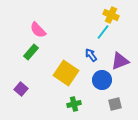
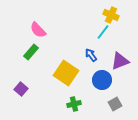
gray square: rotated 16 degrees counterclockwise
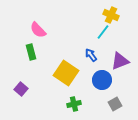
green rectangle: rotated 56 degrees counterclockwise
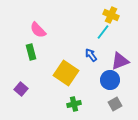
blue circle: moved 8 px right
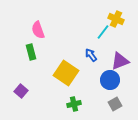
yellow cross: moved 5 px right, 4 px down
pink semicircle: rotated 24 degrees clockwise
purple square: moved 2 px down
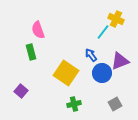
blue circle: moved 8 px left, 7 px up
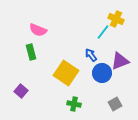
pink semicircle: rotated 48 degrees counterclockwise
green cross: rotated 24 degrees clockwise
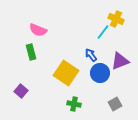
blue circle: moved 2 px left
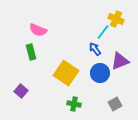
blue arrow: moved 4 px right, 6 px up
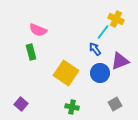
purple square: moved 13 px down
green cross: moved 2 px left, 3 px down
